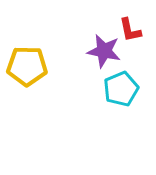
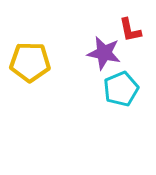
purple star: moved 2 px down
yellow pentagon: moved 3 px right, 4 px up
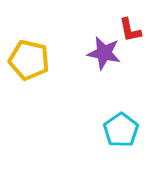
yellow pentagon: moved 1 px left, 2 px up; rotated 12 degrees clockwise
cyan pentagon: moved 41 px down; rotated 12 degrees counterclockwise
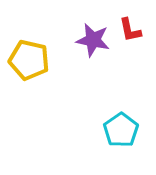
purple star: moved 11 px left, 13 px up
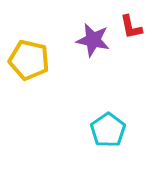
red L-shape: moved 1 px right, 3 px up
cyan pentagon: moved 13 px left
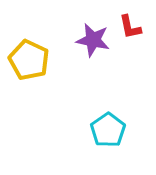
red L-shape: moved 1 px left
yellow pentagon: rotated 12 degrees clockwise
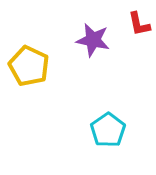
red L-shape: moved 9 px right, 3 px up
yellow pentagon: moved 6 px down
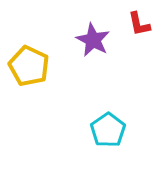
purple star: rotated 16 degrees clockwise
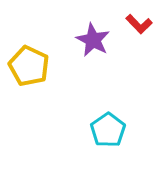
red L-shape: rotated 32 degrees counterclockwise
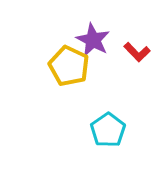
red L-shape: moved 2 px left, 28 px down
yellow pentagon: moved 40 px right
